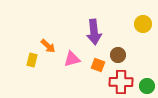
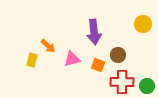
red cross: moved 1 px right
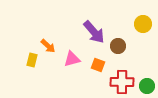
purple arrow: rotated 35 degrees counterclockwise
brown circle: moved 9 px up
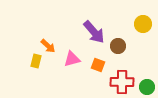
yellow rectangle: moved 4 px right, 1 px down
green circle: moved 1 px down
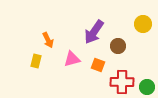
purple arrow: rotated 75 degrees clockwise
orange arrow: moved 6 px up; rotated 21 degrees clockwise
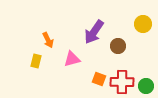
orange square: moved 1 px right, 14 px down
green circle: moved 1 px left, 1 px up
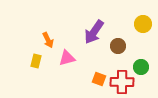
pink triangle: moved 5 px left, 1 px up
green circle: moved 5 px left, 19 px up
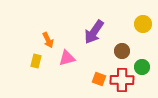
brown circle: moved 4 px right, 5 px down
green circle: moved 1 px right
red cross: moved 2 px up
